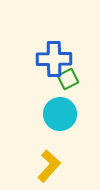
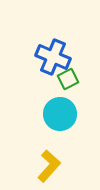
blue cross: moved 1 px left, 2 px up; rotated 24 degrees clockwise
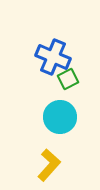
cyan circle: moved 3 px down
yellow L-shape: moved 1 px up
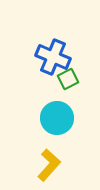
cyan circle: moved 3 px left, 1 px down
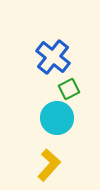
blue cross: rotated 16 degrees clockwise
green square: moved 1 px right, 10 px down
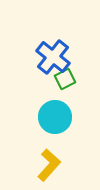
green square: moved 4 px left, 10 px up
cyan circle: moved 2 px left, 1 px up
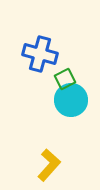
blue cross: moved 13 px left, 3 px up; rotated 24 degrees counterclockwise
cyan circle: moved 16 px right, 17 px up
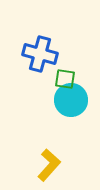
green square: rotated 35 degrees clockwise
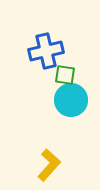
blue cross: moved 6 px right, 3 px up; rotated 28 degrees counterclockwise
green square: moved 4 px up
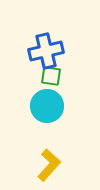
green square: moved 14 px left, 1 px down
cyan circle: moved 24 px left, 6 px down
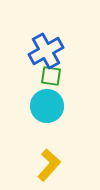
blue cross: rotated 16 degrees counterclockwise
